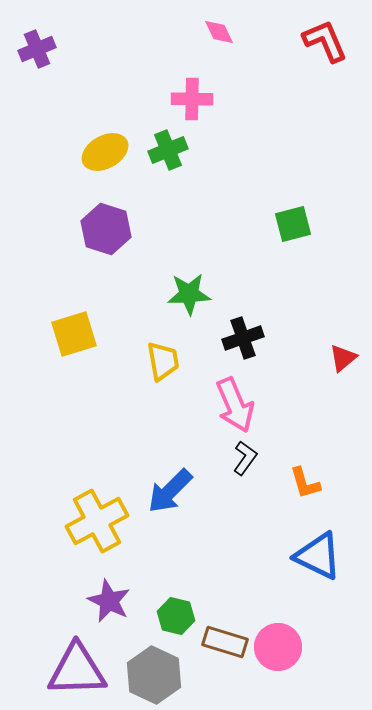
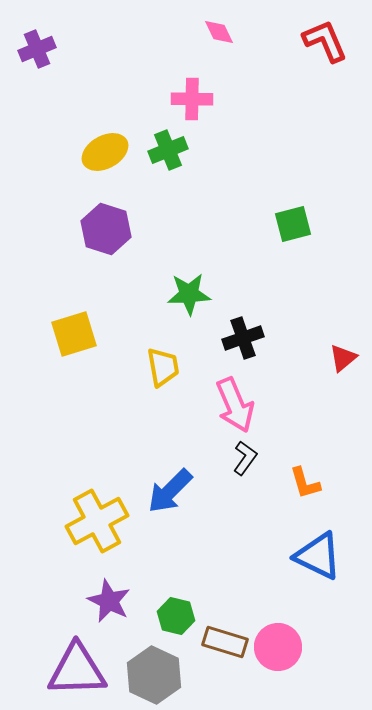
yellow trapezoid: moved 6 px down
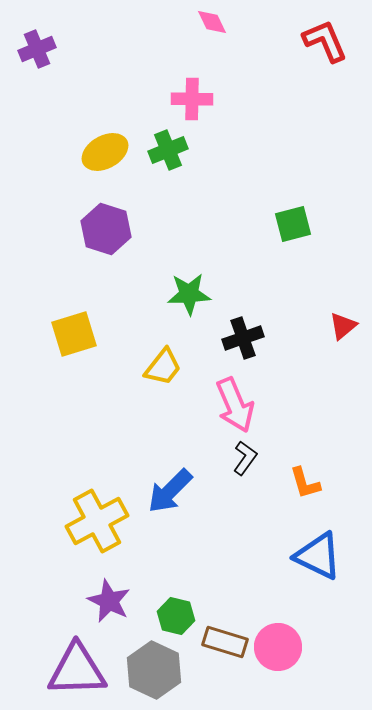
pink diamond: moved 7 px left, 10 px up
red triangle: moved 32 px up
yellow trapezoid: rotated 48 degrees clockwise
gray hexagon: moved 5 px up
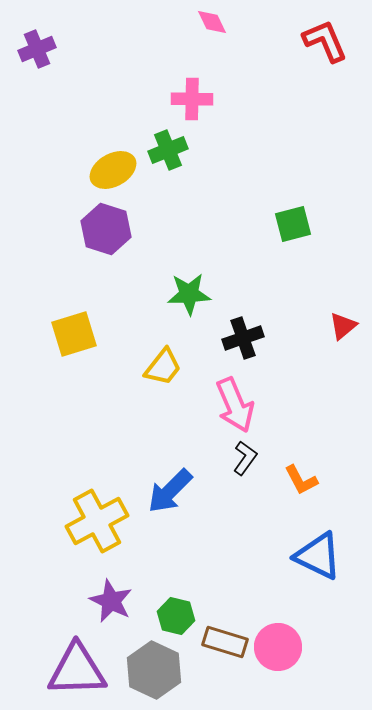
yellow ellipse: moved 8 px right, 18 px down
orange L-shape: moved 4 px left, 3 px up; rotated 12 degrees counterclockwise
purple star: moved 2 px right
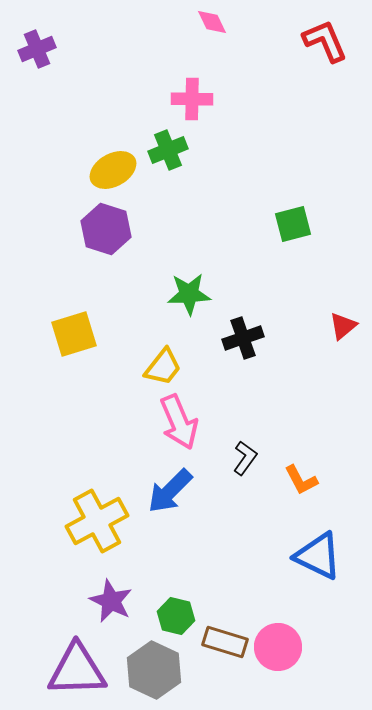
pink arrow: moved 56 px left, 17 px down
